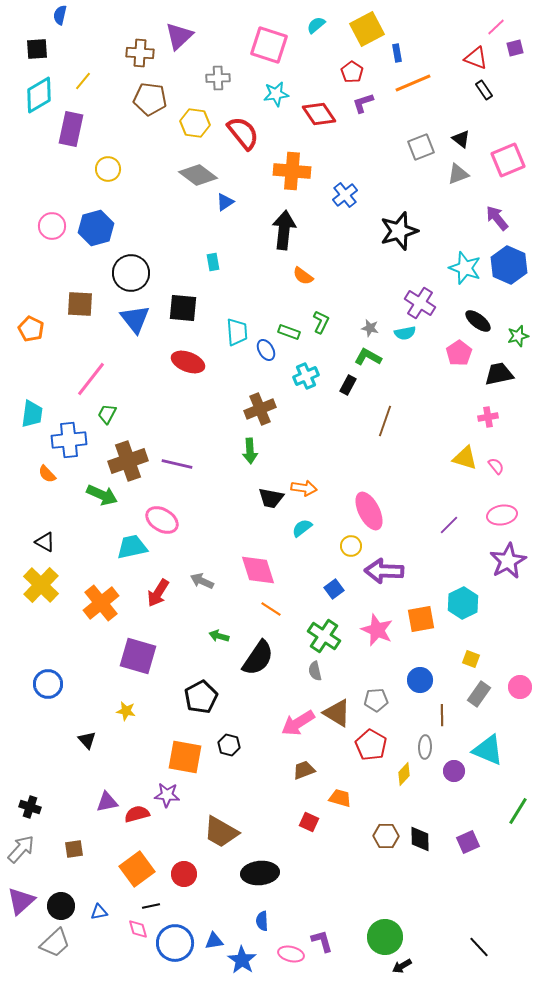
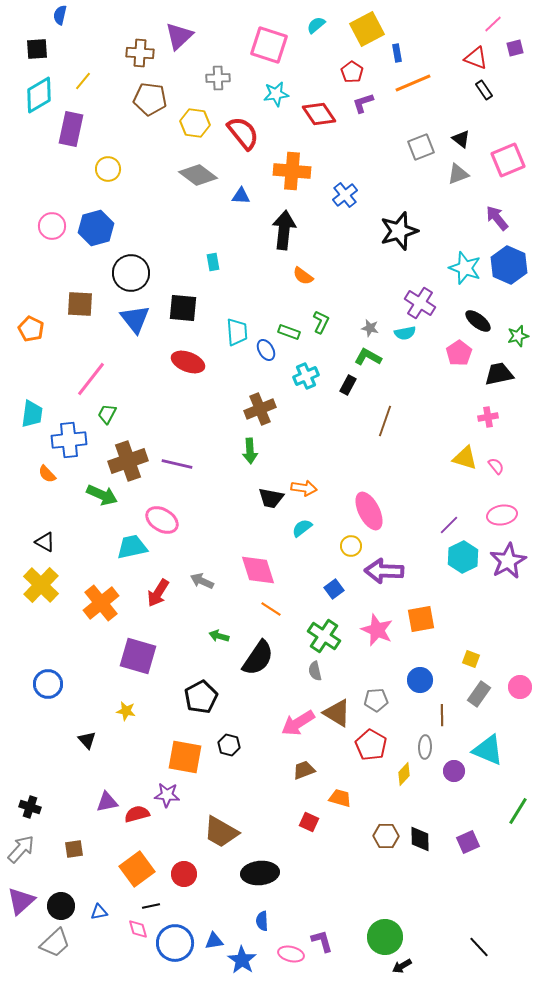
pink line at (496, 27): moved 3 px left, 3 px up
blue triangle at (225, 202): moved 16 px right, 6 px up; rotated 36 degrees clockwise
cyan hexagon at (463, 603): moved 46 px up
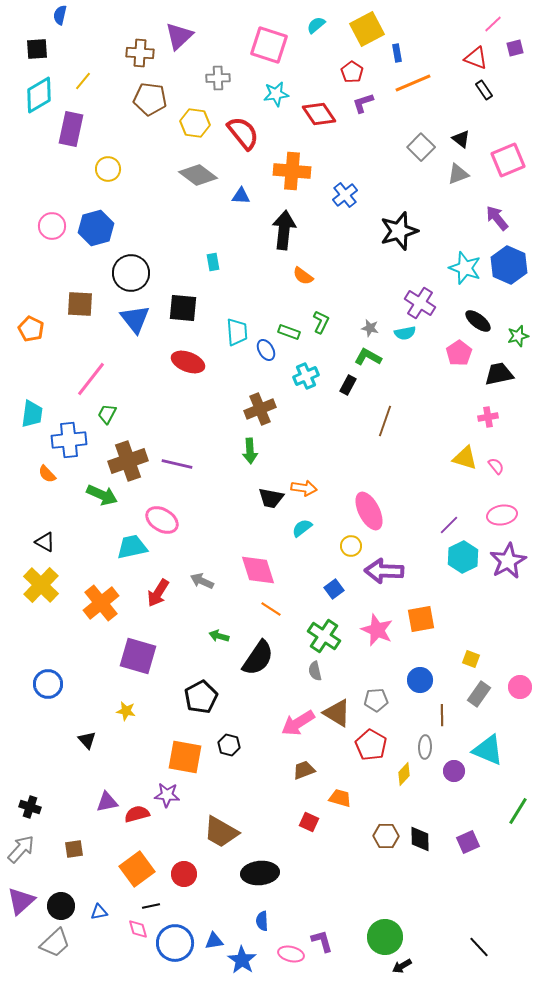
gray square at (421, 147): rotated 24 degrees counterclockwise
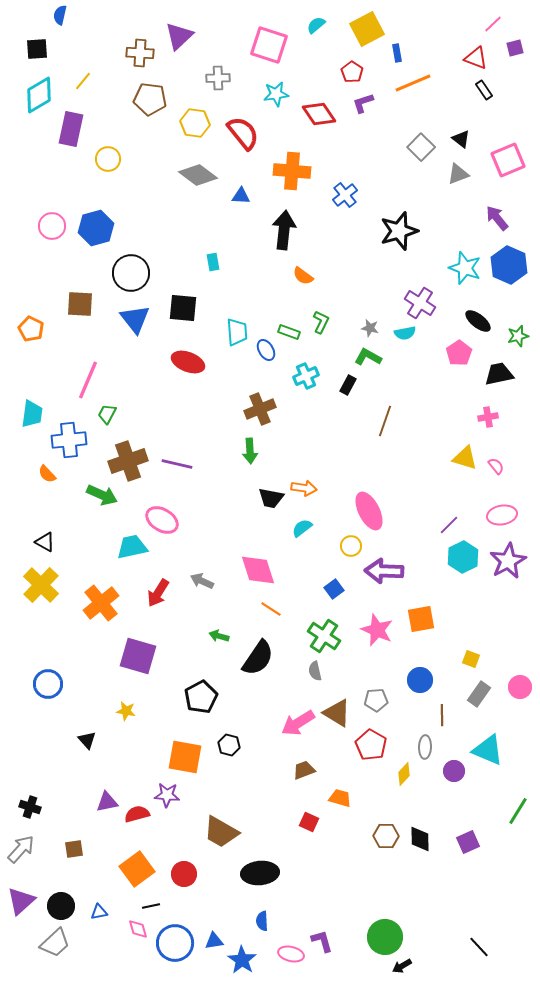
yellow circle at (108, 169): moved 10 px up
pink line at (91, 379): moved 3 px left, 1 px down; rotated 15 degrees counterclockwise
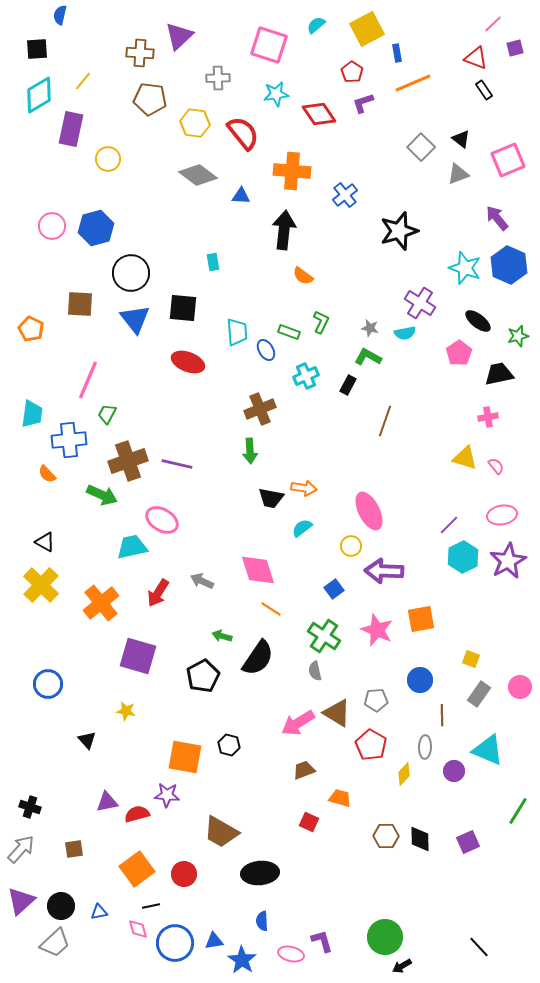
green arrow at (219, 636): moved 3 px right
black pentagon at (201, 697): moved 2 px right, 21 px up
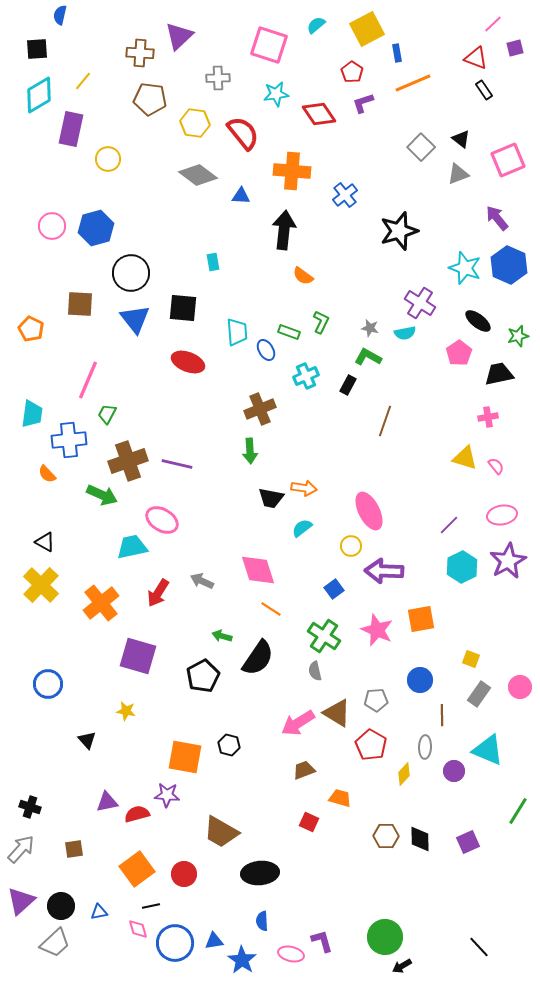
cyan hexagon at (463, 557): moved 1 px left, 10 px down
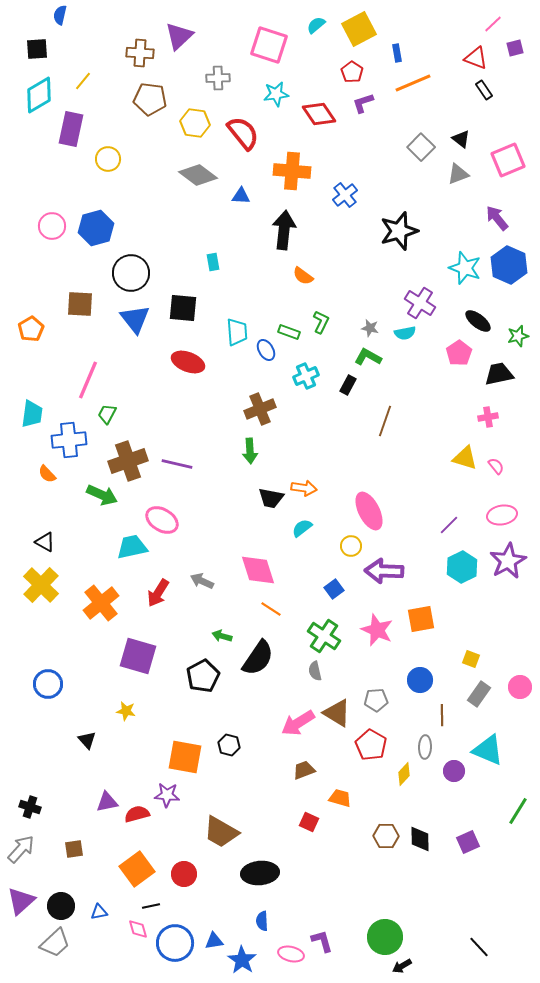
yellow square at (367, 29): moved 8 px left
orange pentagon at (31, 329): rotated 15 degrees clockwise
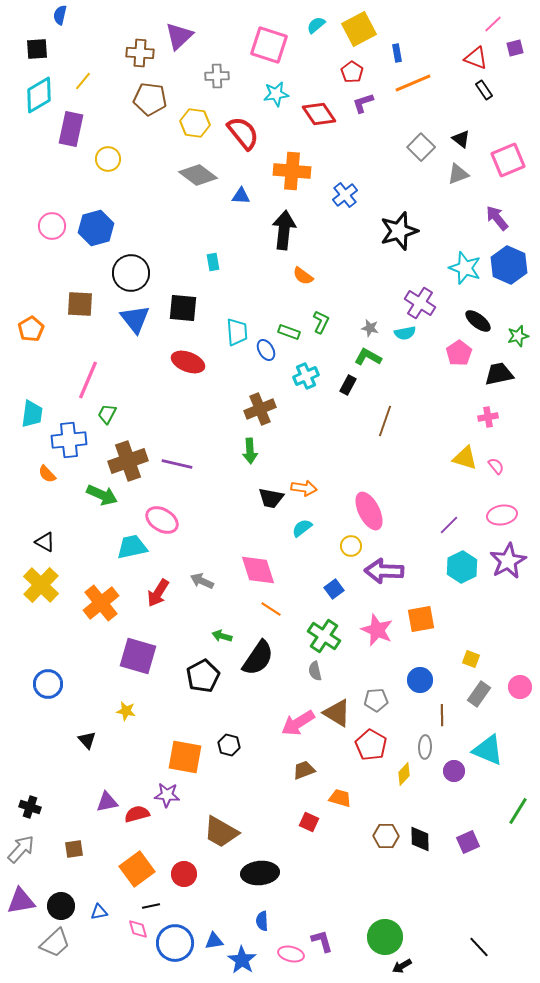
gray cross at (218, 78): moved 1 px left, 2 px up
purple triangle at (21, 901): rotated 32 degrees clockwise
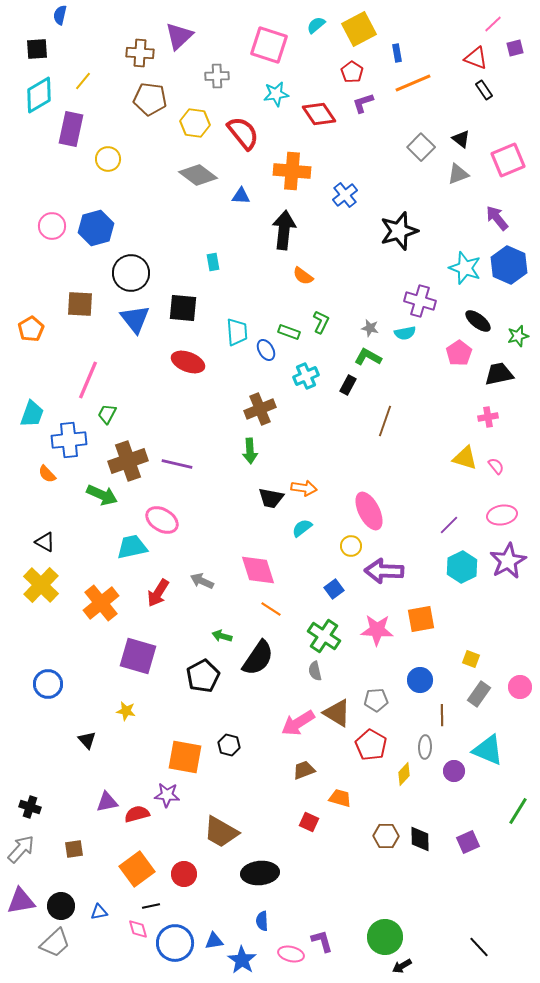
purple cross at (420, 303): moved 2 px up; rotated 16 degrees counterclockwise
cyan trapezoid at (32, 414): rotated 12 degrees clockwise
pink star at (377, 630): rotated 20 degrees counterclockwise
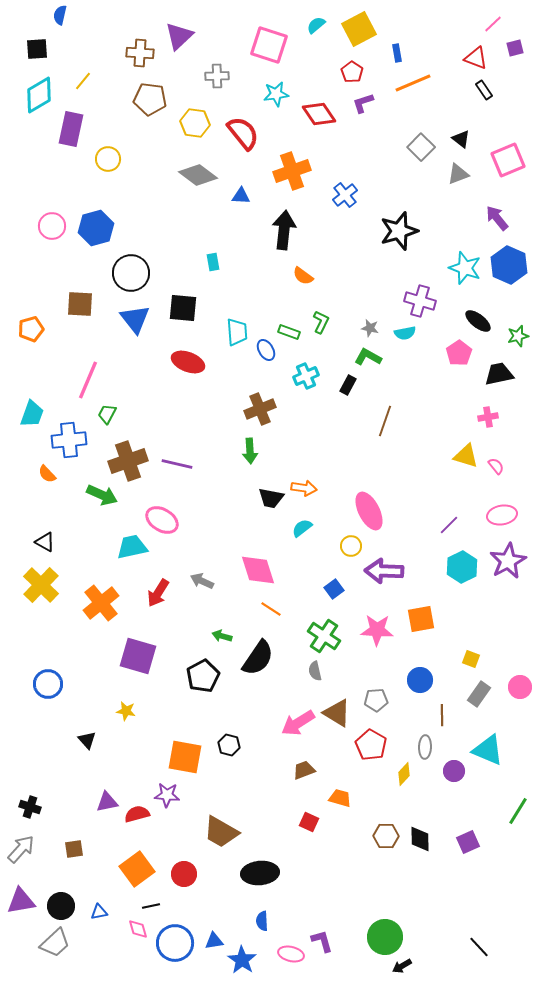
orange cross at (292, 171): rotated 24 degrees counterclockwise
orange pentagon at (31, 329): rotated 15 degrees clockwise
yellow triangle at (465, 458): moved 1 px right, 2 px up
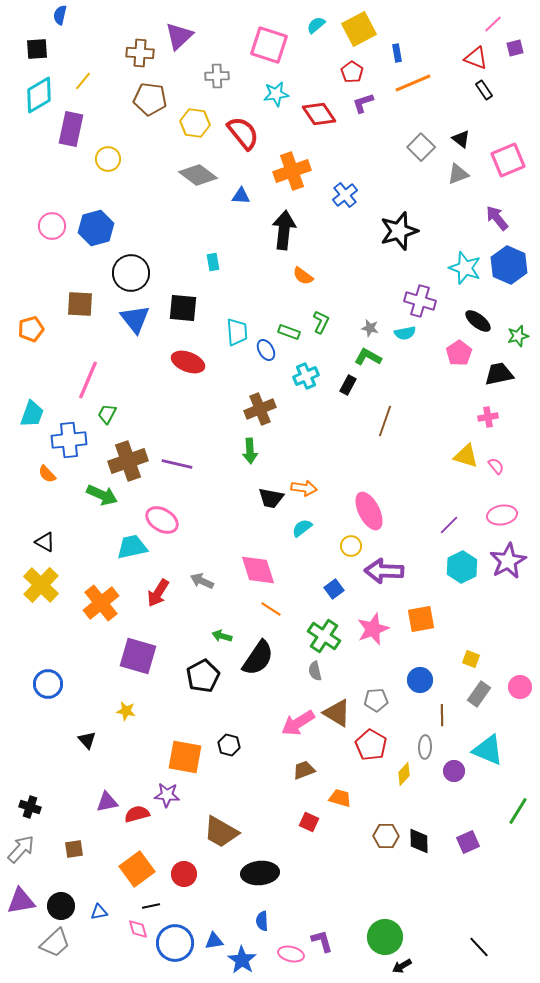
pink star at (377, 630): moved 4 px left, 1 px up; rotated 24 degrees counterclockwise
black diamond at (420, 839): moved 1 px left, 2 px down
